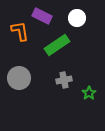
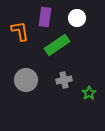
purple rectangle: moved 3 px right, 1 px down; rotated 72 degrees clockwise
gray circle: moved 7 px right, 2 px down
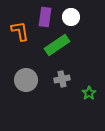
white circle: moved 6 px left, 1 px up
gray cross: moved 2 px left, 1 px up
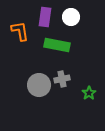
green rectangle: rotated 45 degrees clockwise
gray circle: moved 13 px right, 5 px down
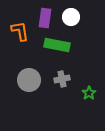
purple rectangle: moved 1 px down
gray circle: moved 10 px left, 5 px up
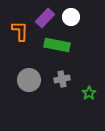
purple rectangle: rotated 36 degrees clockwise
orange L-shape: rotated 10 degrees clockwise
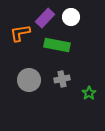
orange L-shape: moved 2 px down; rotated 100 degrees counterclockwise
